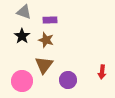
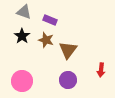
purple rectangle: rotated 24 degrees clockwise
brown triangle: moved 24 px right, 15 px up
red arrow: moved 1 px left, 2 px up
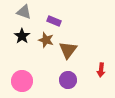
purple rectangle: moved 4 px right, 1 px down
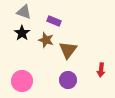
black star: moved 3 px up
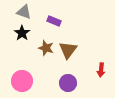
brown star: moved 8 px down
purple circle: moved 3 px down
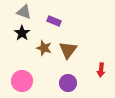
brown star: moved 2 px left
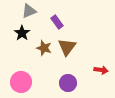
gray triangle: moved 5 px right, 1 px up; rotated 42 degrees counterclockwise
purple rectangle: moved 3 px right, 1 px down; rotated 32 degrees clockwise
brown triangle: moved 1 px left, 3 px up
red arrow: rotated 88 degrees counterclockwise
pink circle: moved 1 px left, 1 px down
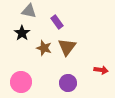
gray triangle: rotated 35 degrees clockwise
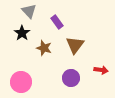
gray triangle: rotated 35 degrees clockwise
brown triangle: moved 8 px right, 2 px up
purple circle: moved 3 px right, 5 px up
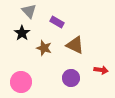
purple rectangle: rotated 24 degrees counterclockwise
brown triangle: rotated 42 degrees counterclockwise
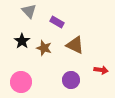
black star: moved 8 px down
purple circle: moved 2 px down
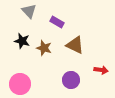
black star: rotated 21 degrees counterclockwise
pink circle: moved 1 px left, 2 px down
